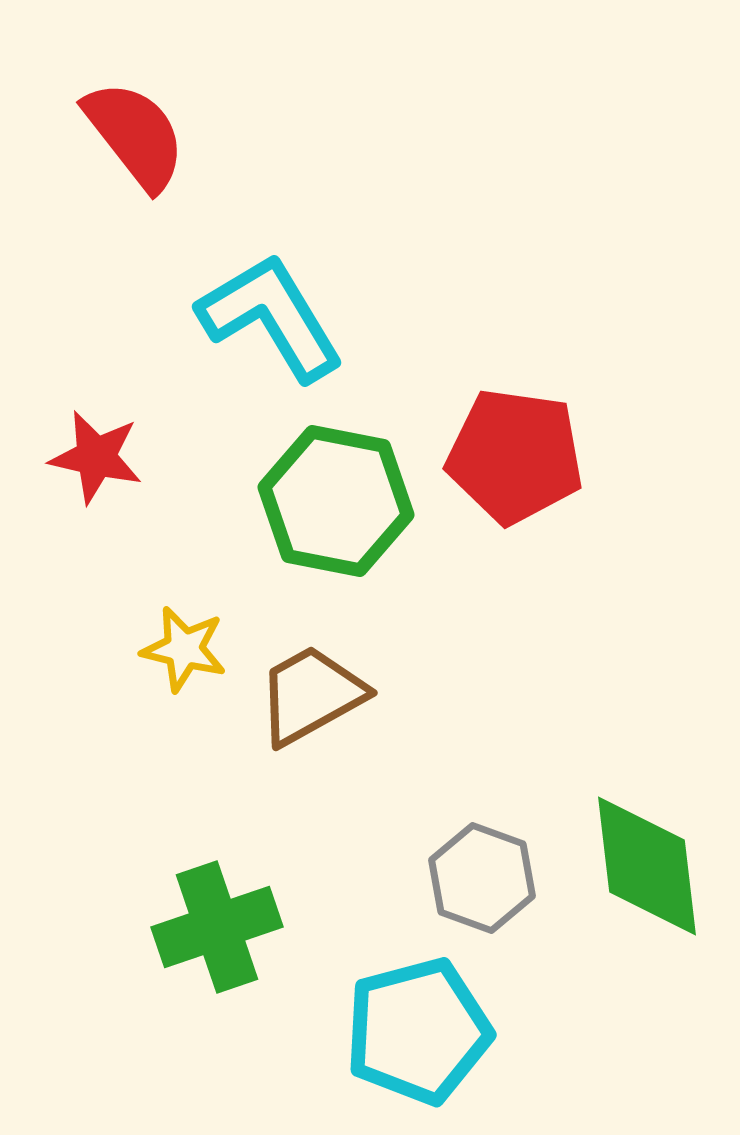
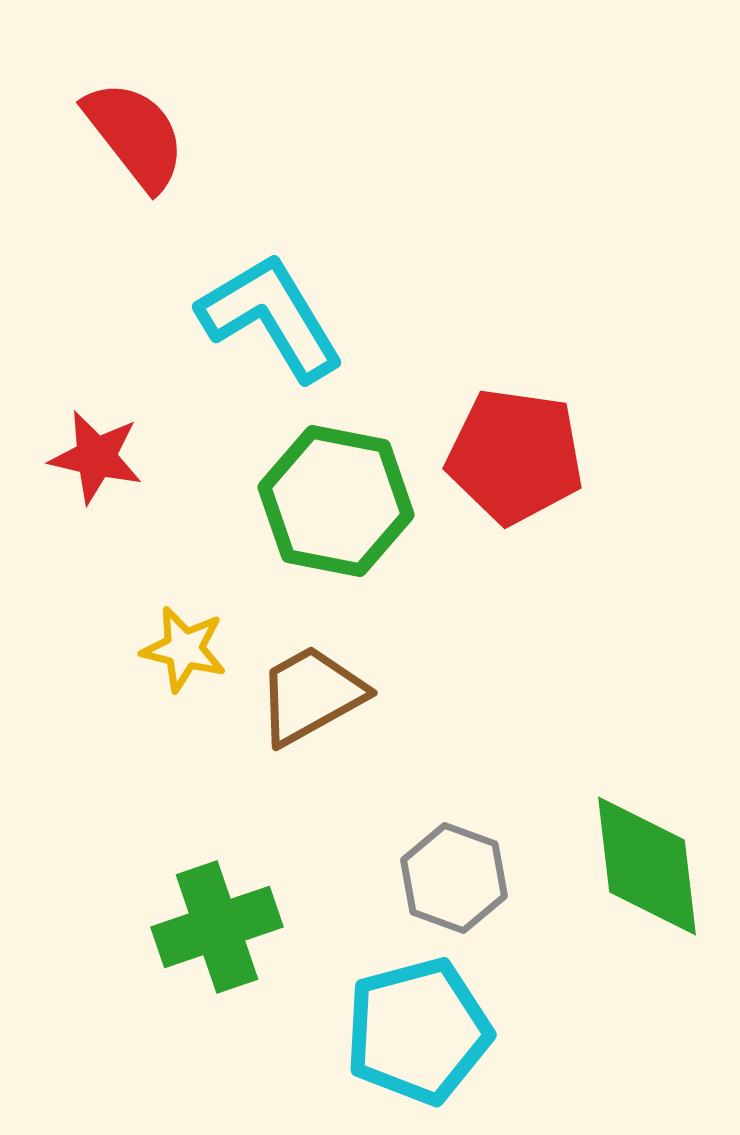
gray hexagon: moved 28 px left
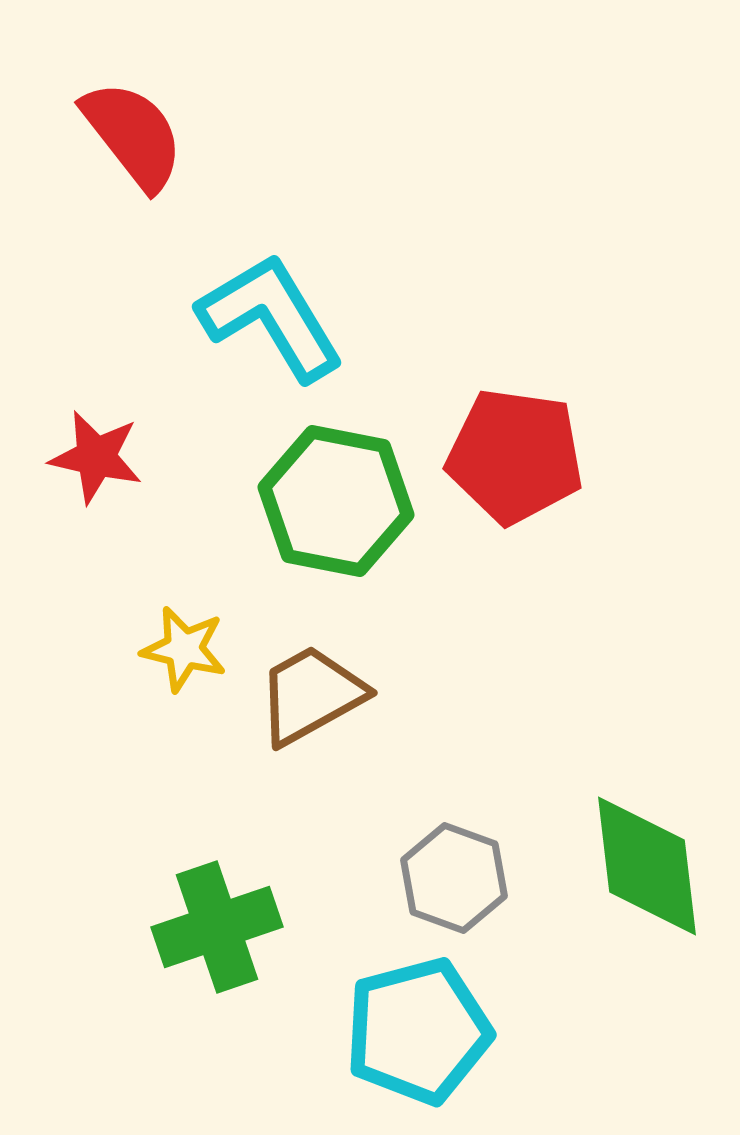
red semicircle: moved 2 px left
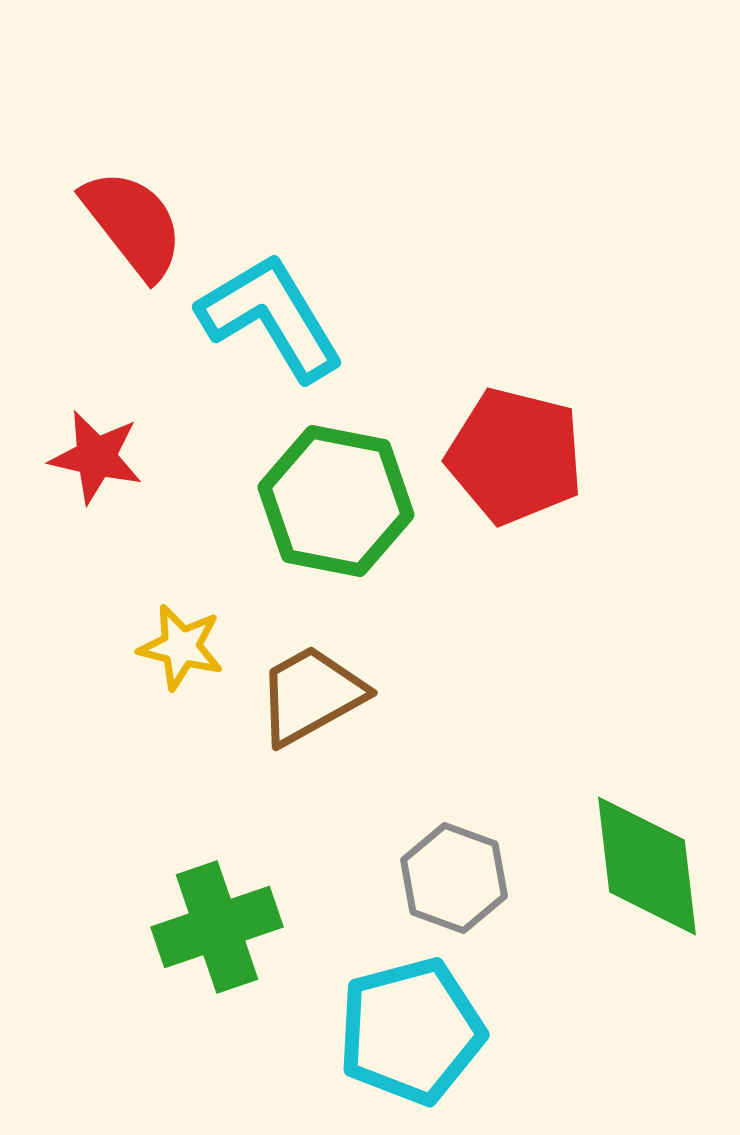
red semicircle: moved 89 px down
red pentagon: rotated 6 degrees clockwise
yellow star: moved 3 px left, 2 px up
cyan pentagon: moved 7 px left
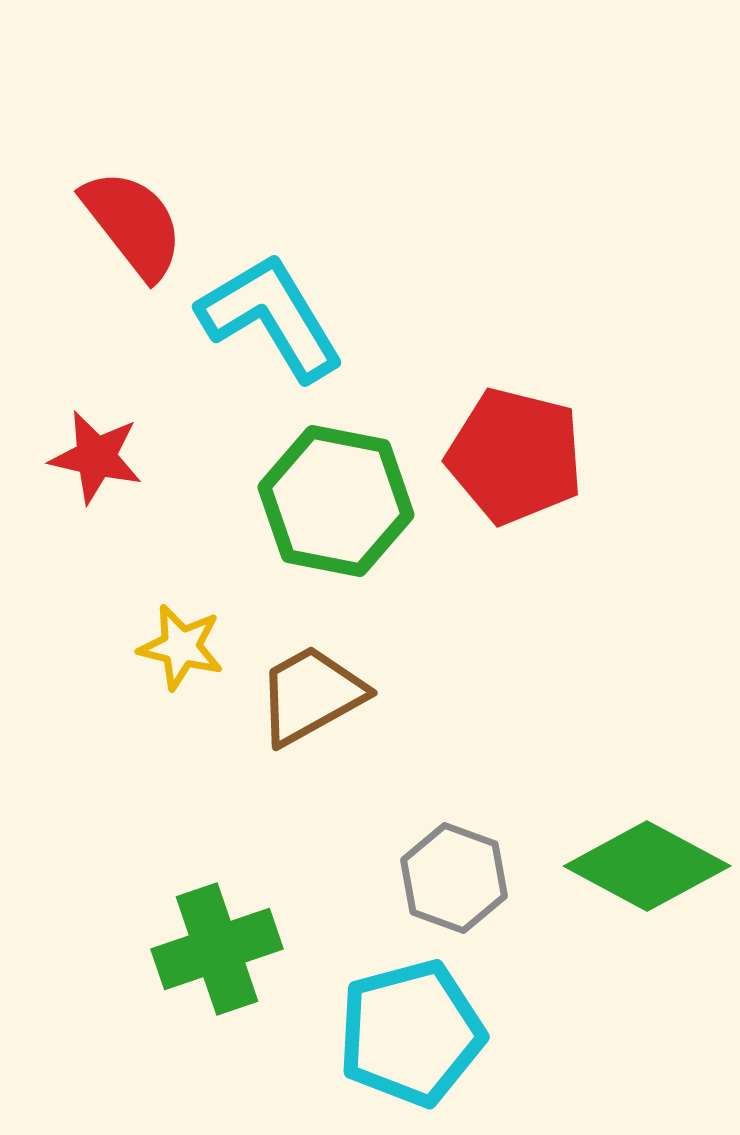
green diamond: rotated 55 degrees counterclockwise
green cross: moved 22 px down
cyan pentagon: moved 2 px down
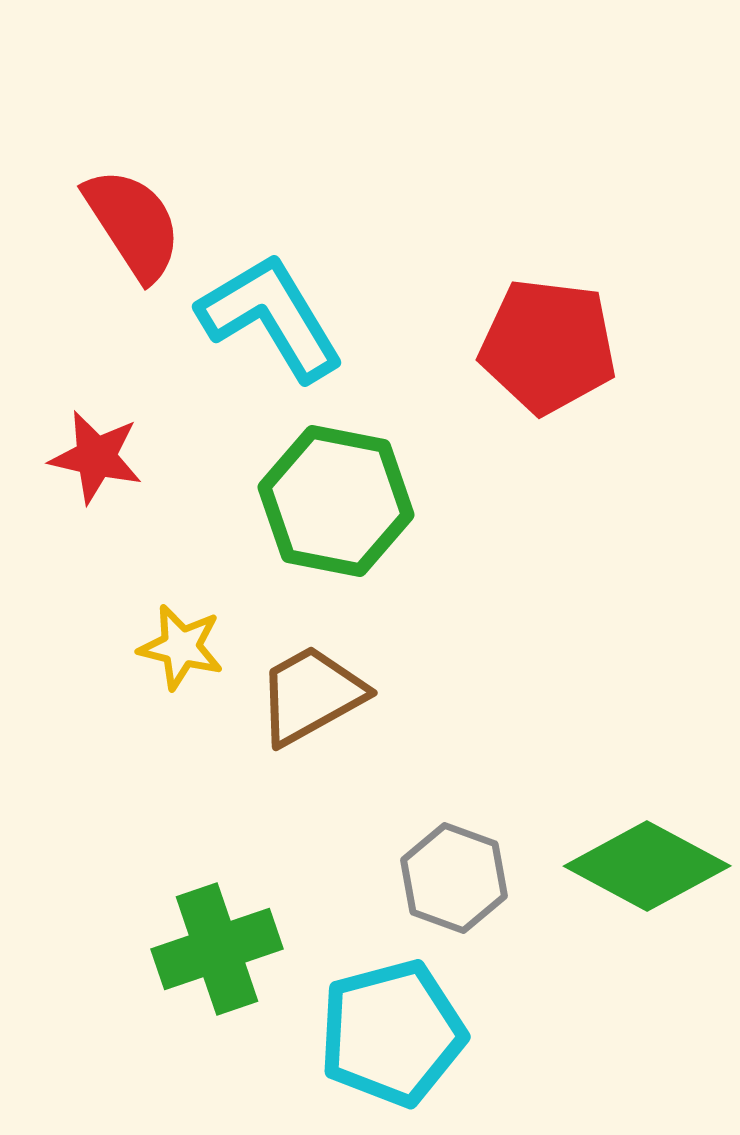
red semicircle: rotated 5 degrees clockwise
red pentagon: moved 33 px right, 110 px up; rotated 7 degrees counterclockwise
cyan pentagon: moved 19 px left
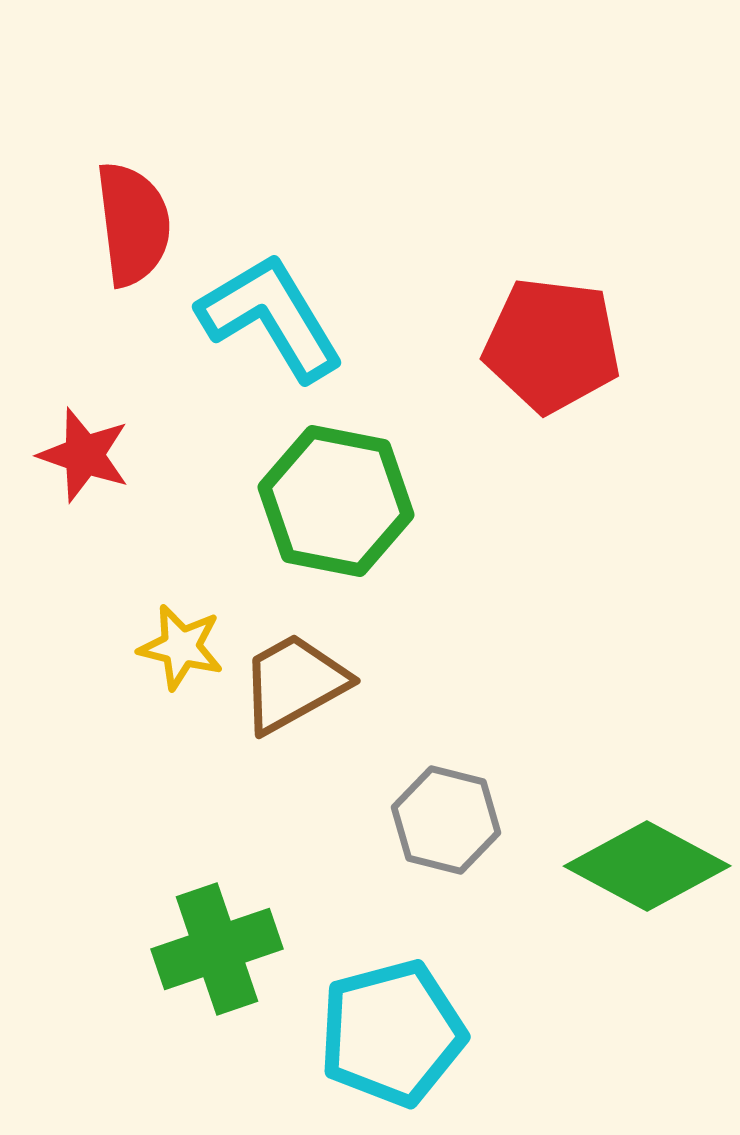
red semicircle: rotated 26 degrees clockwise
red pentagon: moved 4 px right, 1 px up
red star: moved 12 px left, 2 px up; rotated 6 degrees clockwise
brown trapezoid: moved 17 px left, 12 px up
gray hexagon: moved 8 px left, 58 px up; rotated 6 degrees counterclockwise
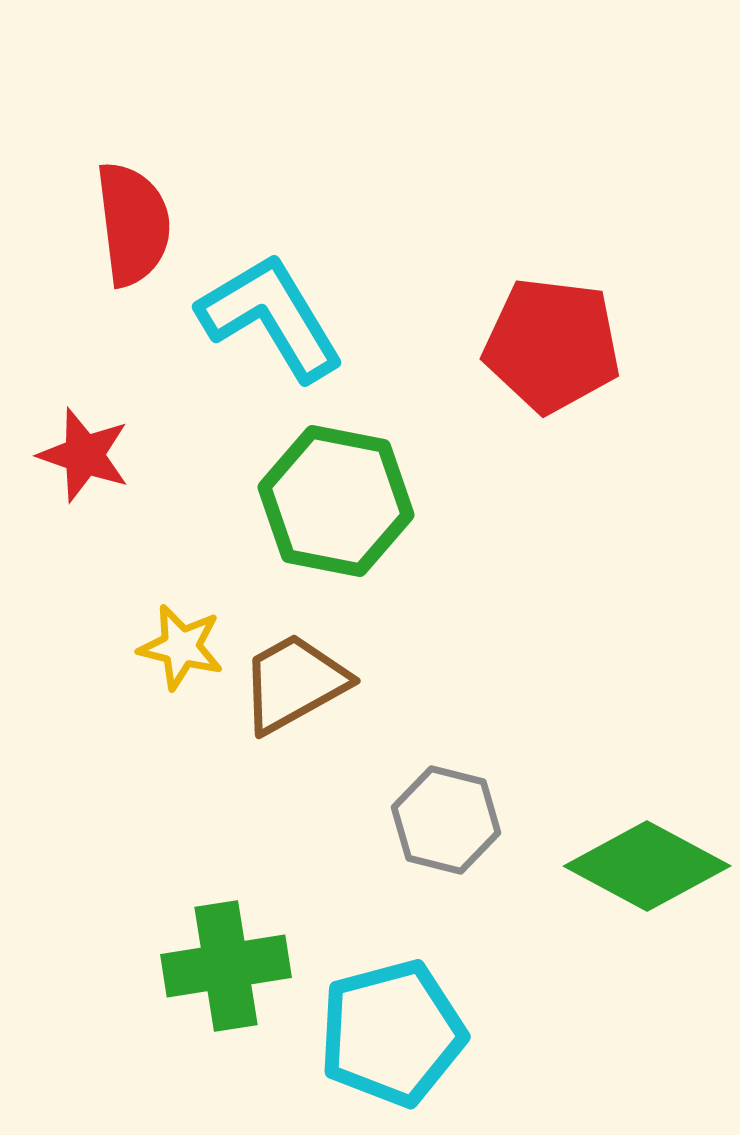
green cross: moved 9 px right, 17 px down; rotated 10 degrees clockwise
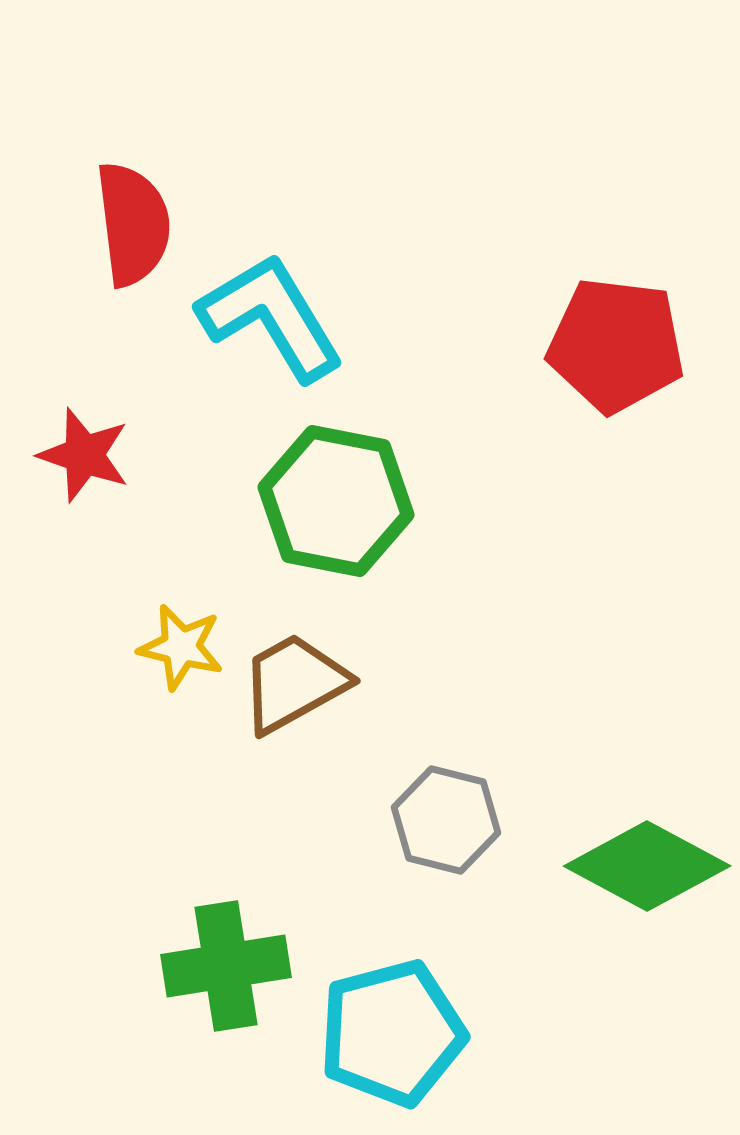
red pentagon: moved 64 px right
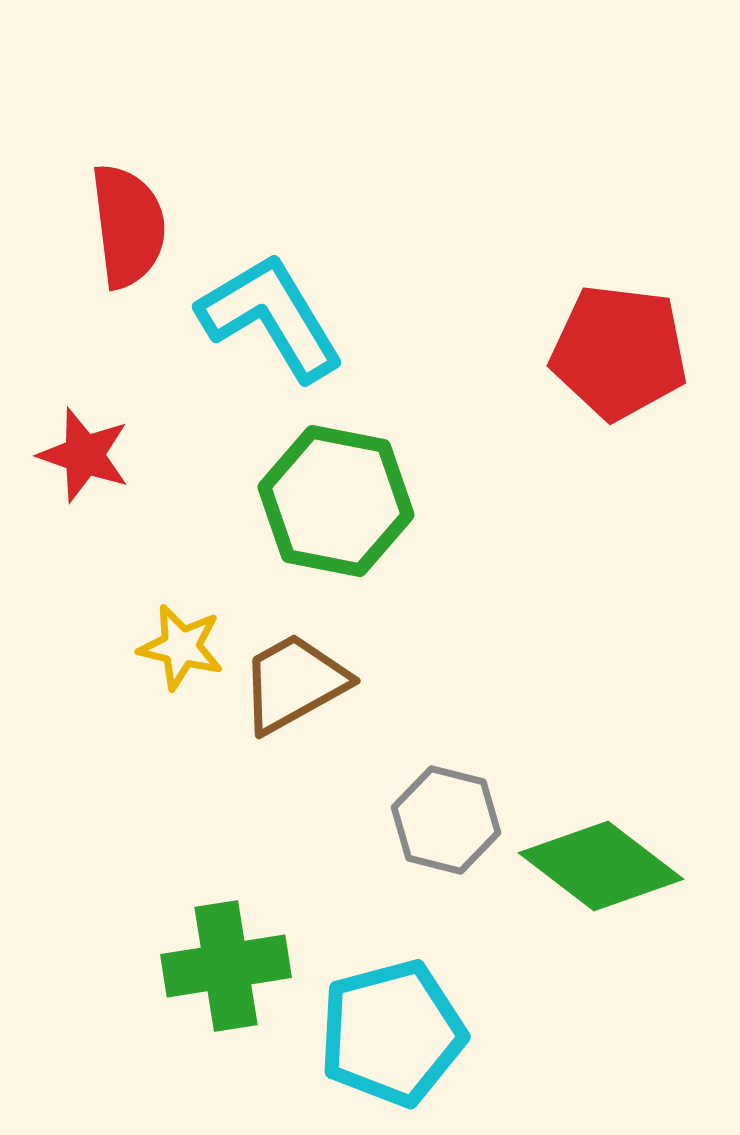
red semicircle: moved 5 px left, 2 px down
red pentagon: moved 3 px right, 7 px down
green diamond: moved 46 px left; rotated 9 degrees clockwise
